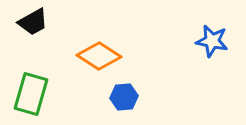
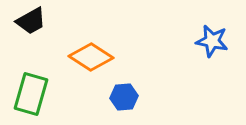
black trapezoid: moved 2 px left, 1 px up
orange diamond: moved 8 px left, 1 px down
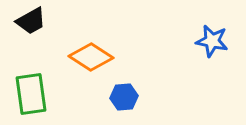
green rectangle: rotated 24 degrees counterclockwise
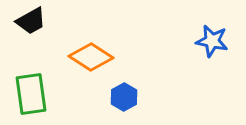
blue hexagon: rotated 24 degrees counterclockwise
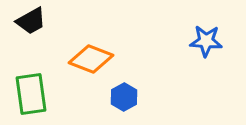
blue star: moved 6 px left; rotated 8 degrees counterclockwise
orange diamond: moved 2 px down; rotated 12 degrees counterclockwise
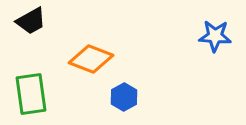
blue star: moved 9 px right, 5 px up
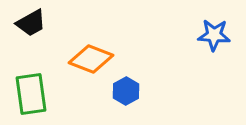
black trapezoid: moved 2 px down
blue star: moved 1 px left, 1 px up
blue hexagon: moved 2 px right, 6 px up
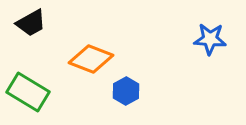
blue star: moved 4 px left, 4 px down
green rectangle: moved 3 px left, 2 px up; rotated 51 degrees counterclockwise
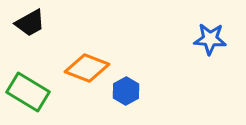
black trapezoid: moved 1 px left
orange diamond: moved 4 px left, 9 px down
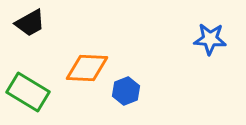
orange diamond: rotated 18 degrees counterclockwise
blue hexagon: rotated 8 degrees clockwise
